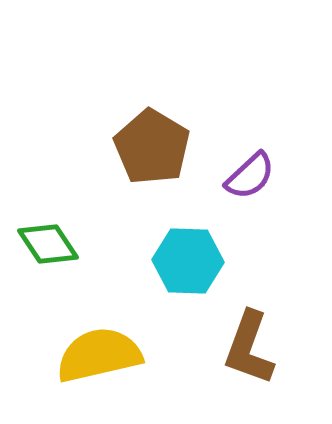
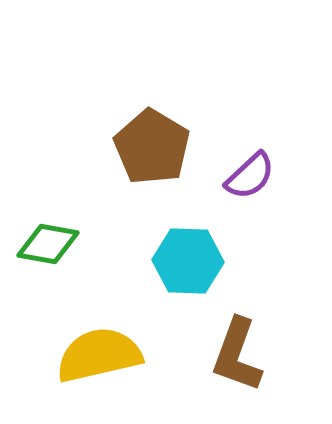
green diamond: rotated 46 degrees counterclockwise
brown L-shape: moved 12 px left, 7 px down
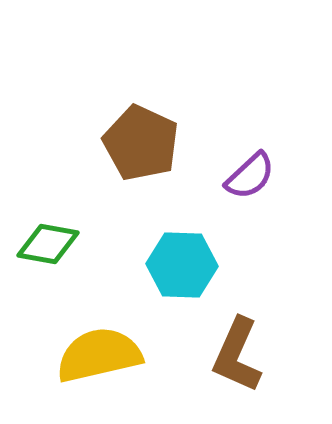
brown pentagon: moved 11 px left, 4 px up; rotated 6 degrees counterclockwise
cyan hexagon: moved 6 px left, 4 px down
brown L-shape: rotated 4 degrees clockwise
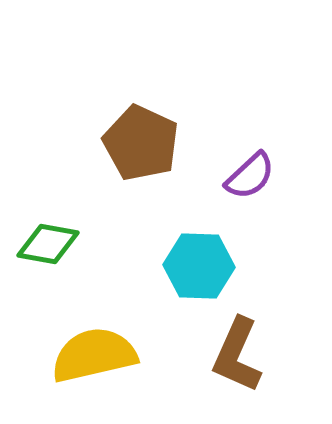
cyan hexagon: moved 17 px right, 1 px down
yellow semicircle: moved 5 px left
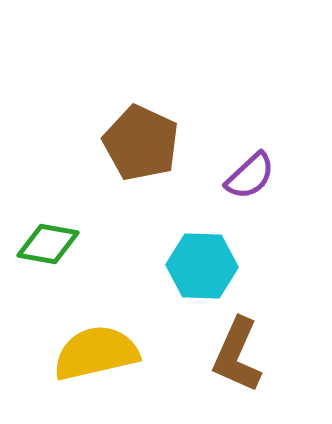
cyan hexagon: moved 3 px right
yellow semicircle: moved 2 px right, 2 px up
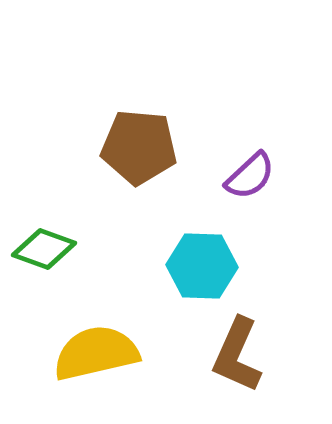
brown pentagon: moved 2 px left, 4 px down; rotated 20 degrees counterclockwise
green diamond: moved 4 px left, 5 px down; rotated 10 degrees clockwise
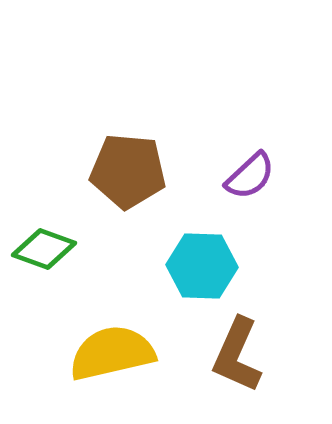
brown pentagon: moved 11 px left, 24 px down
yellow semicircle: moved 16 px right
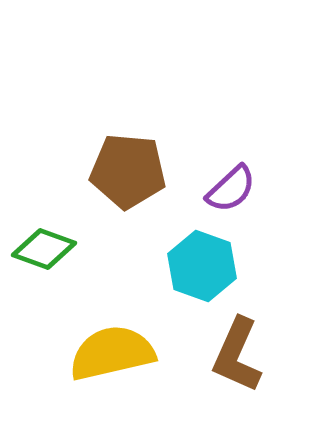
purple semicircle: moved 19 px left, 13 px down
cyan hexagon: rotated 18 degrees clockwise
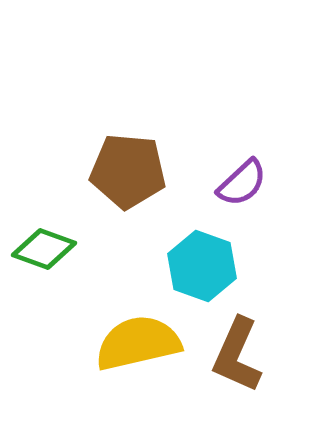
purple semicircle: moved 11 px right, 6 px up
yellow semicircle: moved 26 px right, 10 px up
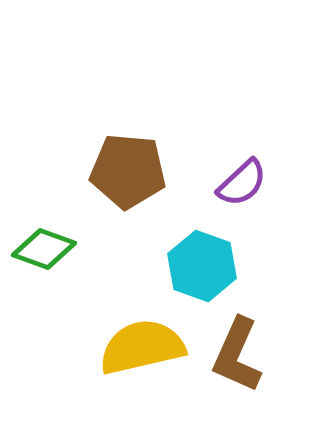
yellow semicircle: moved 4 px right, 4 px down
